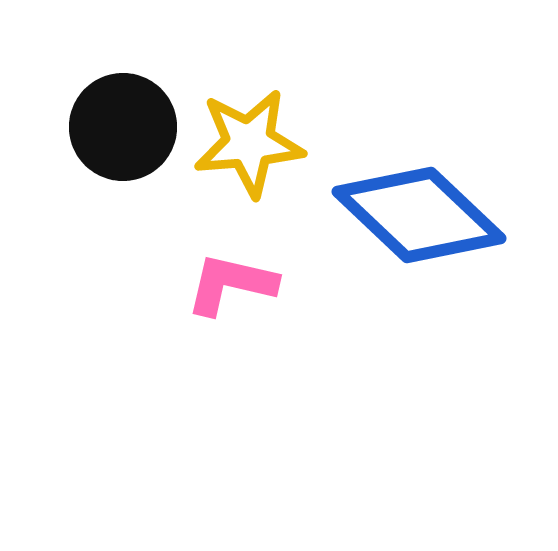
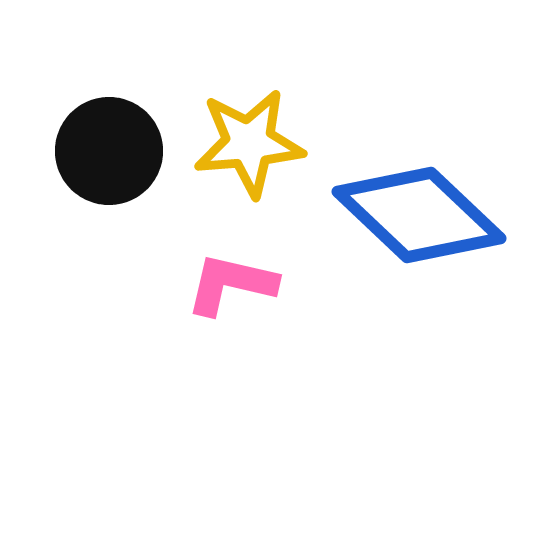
black circle: moved 14 px left, 24 px down
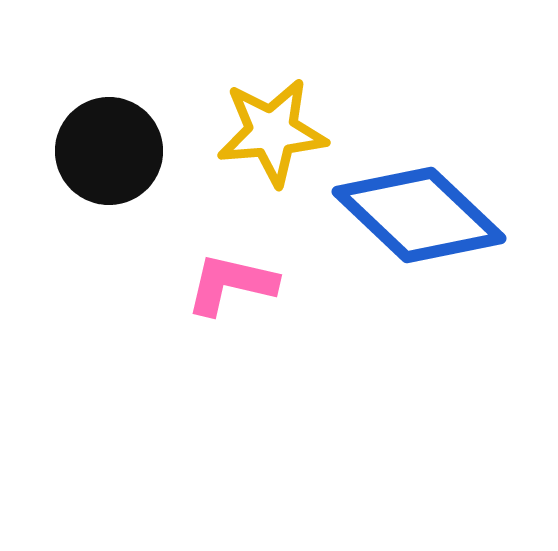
yellow star: moved 23 px right, 11 px up
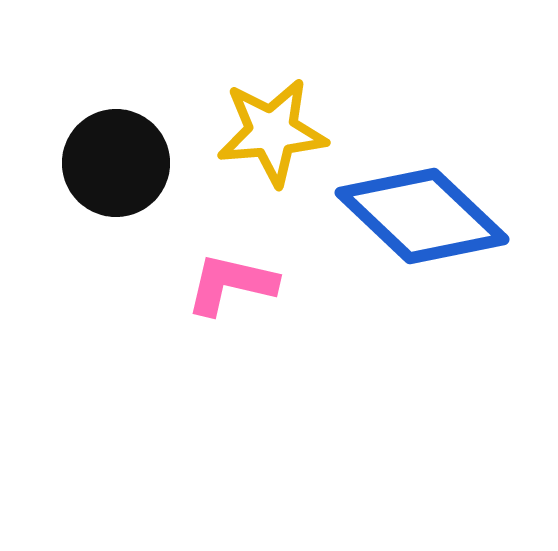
black circle: moved 7 px right, 12 px down
blue diamond: moved 3 px right, 1 px down
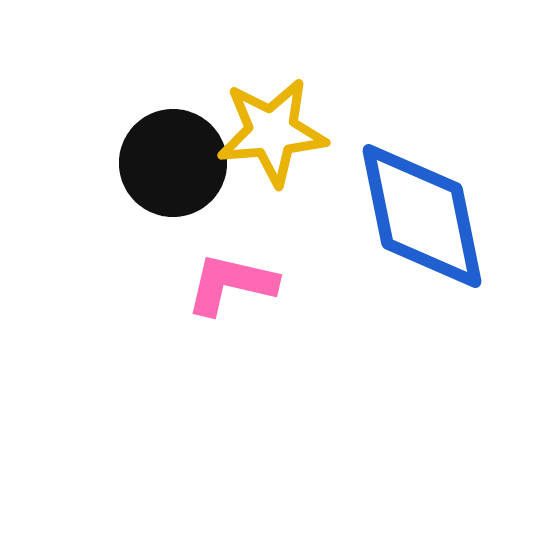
black circle: moved 57 px right
blue diamond: rotated 35 degrees clockwise
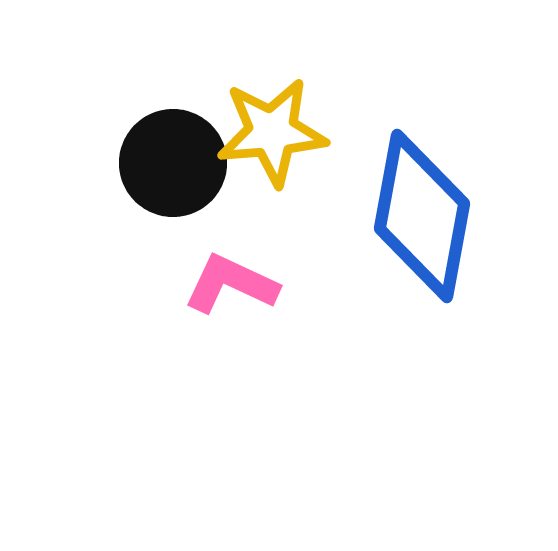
blue diamond: rotated 22 degrees clockwise
pink L-shape: rotated 12 degrees clockwise
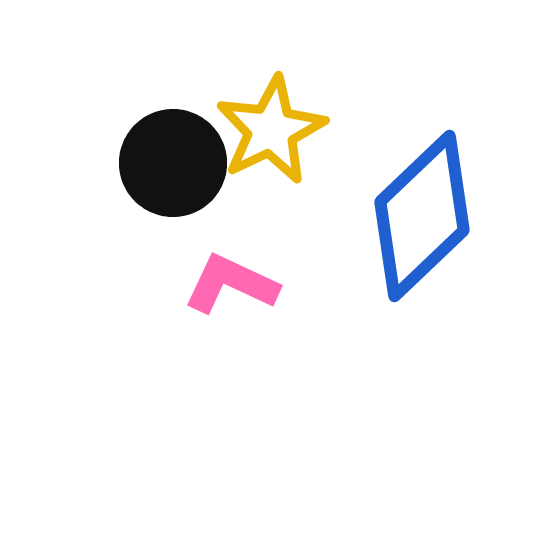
yellow star: moved 1 px left, 2 px up; rotated 21 degrees counterclockwise
blue diamond: rotated 36 degrees clockwise
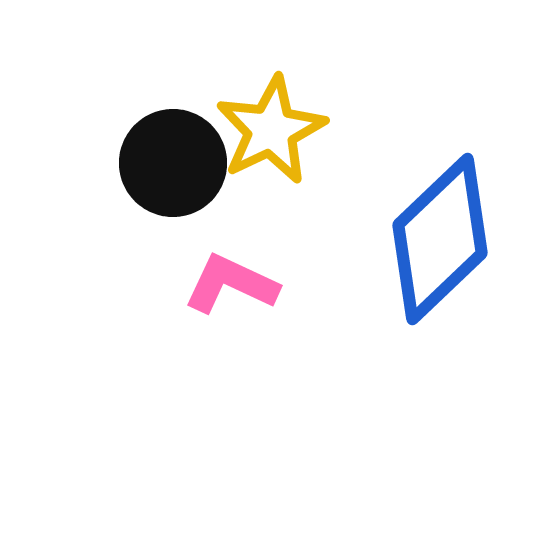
blue diamond: moved 18 px right, 23 px down
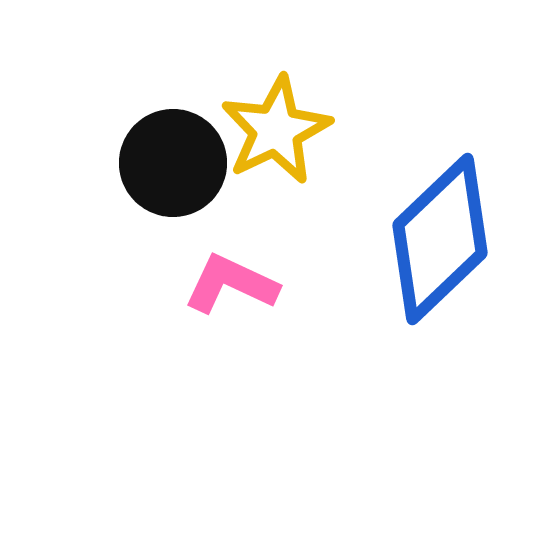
yellow star: moved 5 px right
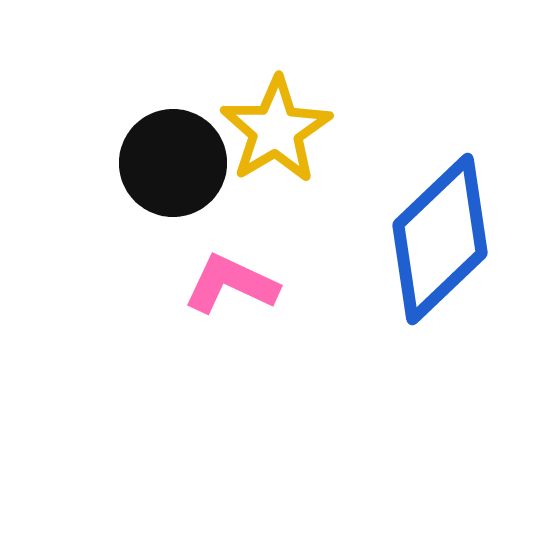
yellow star: rotated 5 degrees counterclockwise
